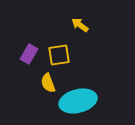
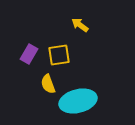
yellow semicircle: moved 1 px down
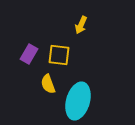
yellow arrow: moved 1 px right; rotated 102 degrees counterclockwise
yellow square: rotated 15 degrees clockwise
cyan ellipse: rotated 60 degrees counterclockwise
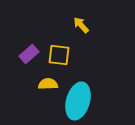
yellow arrow: rotated 114 degrees clockwise
purple rectangle: rotated 18 degrees clockwise
yellow semicircle: rotated 108 degrees clockwise
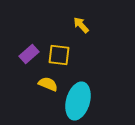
yellow semicircle: rotated 24 degrees clockwise
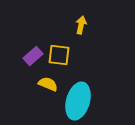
yellow arrow: rotated 54 degrees clockwise
purple rectangle: moved 4 px right, 2 px down
